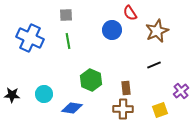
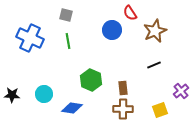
gray square: rotated 16 degrees clockwise
brown star: moved 2 px left
brown rectangle: moved 3 px left
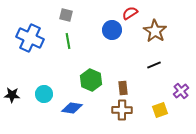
red semicircle: rotated 91 degrees clockwise
brown star: rotated 15 degrees counterclockwise
brown cross: moved 1 px left, 1 px down
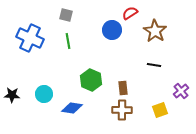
black line: rotated 32 degrees clockwise
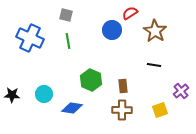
brown rectangle: moved 2 px up
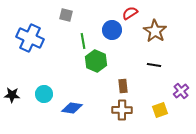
green line: moved 15 px right
green hexagon: moved 5 px right, 19 px up
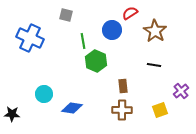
black star: moved 19 px down
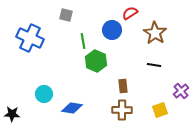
brown star: moved 2 px down
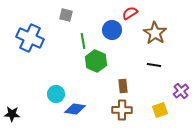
cyan circle: moved 12 px right
blue diamond: moved 3 px right, 1 px down
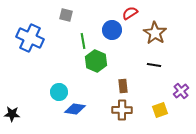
cyan circle: moved 3 px right, 2 px up
